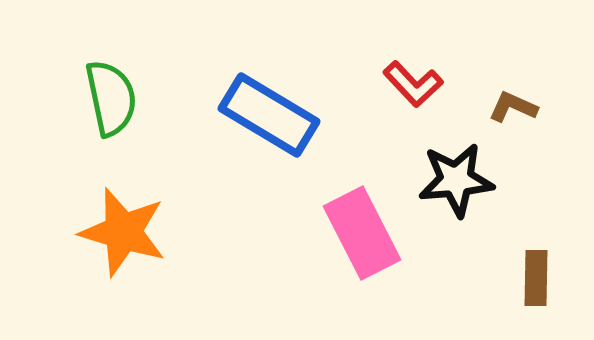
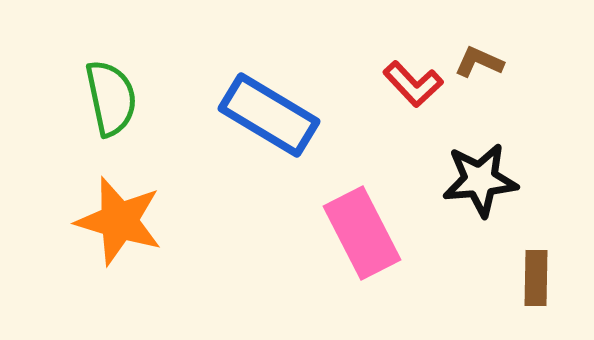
brown L-shape: moved 34 px left, 45 px up
black star: moved 24 px right
orange star: moved 4 px left, 11 px up
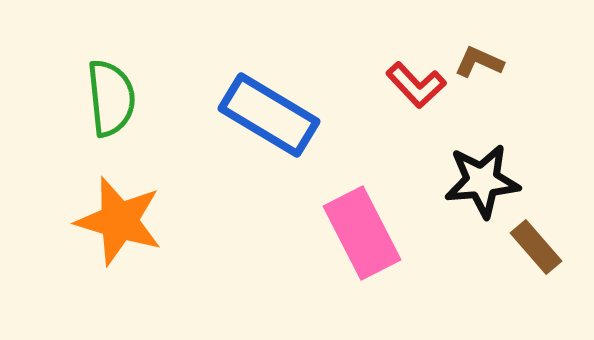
red L-shape: moved 3 px right, 1 px down
green semicircle: rotated 6 degrees clockwise
black star: moved 2 px right, 1 px down
brown rectangle: moved 31 px up; rotated 42 degrees counterclockwise
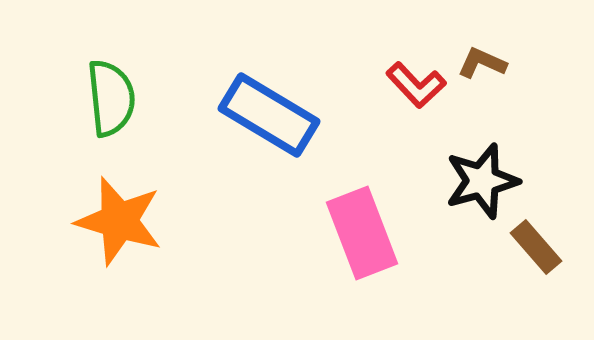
brown L-shape: moved 3 px right, 1 px down
black star: rotated 10 degrees counterclockwise
pink rectangle: rotated 6 degrees clockwise
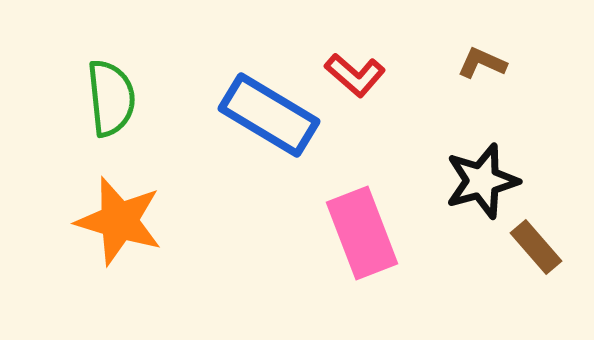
red L-shape: moved 61 px left, 10 px up; rotated 6 degrees counterclockwise
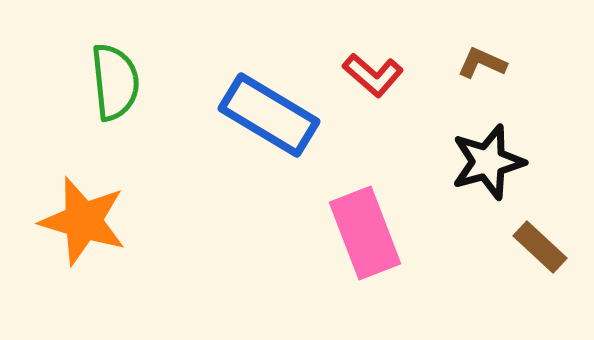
red L-shape: moved 18 px right
green semicircle: moved 4 px right, 16 px up
black star: moved 6 px right, 19 px up
orange star: moved 36 px left
pink rectangle: moved 3 px right
brown rectangle: moved 4 px right; rotated 6 degrees counterclockwise
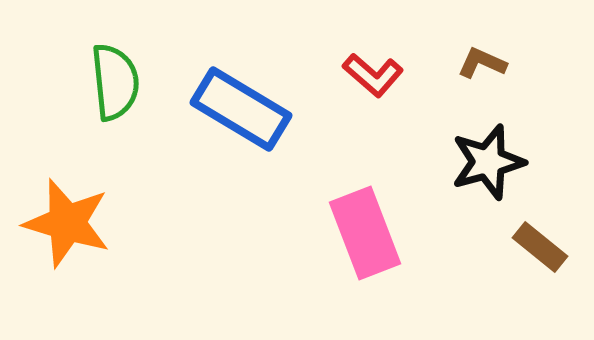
blue rectangle: moved 28 px left, 6 px up
orange star: moved 16 px left, 2 px down
brown rectangle: rotated 4 degrees counterclockwise
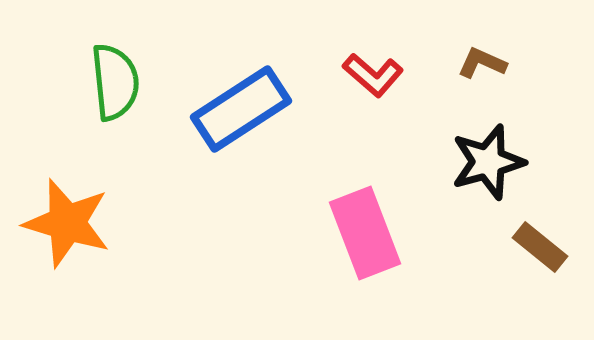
blue rectangle: rotated 64 degrees counterclockwise
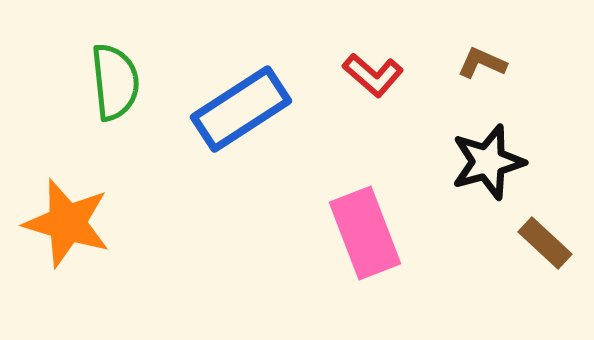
brown rectangle: moved 5 px right, 4 px up; rotated 4 degrees clockwise
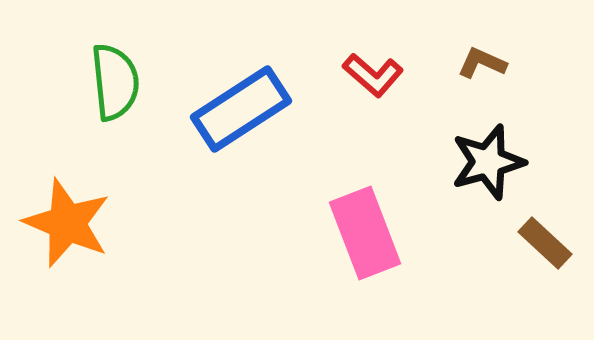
orange star: rotated 6 degrees clockwise
